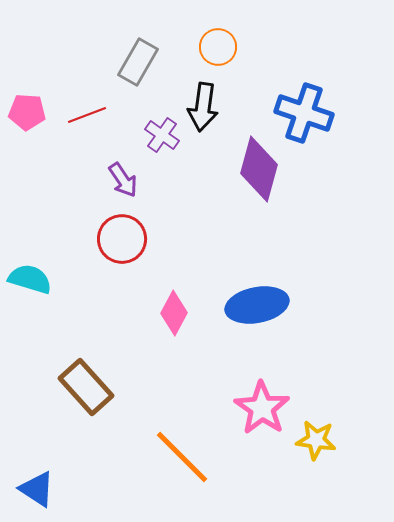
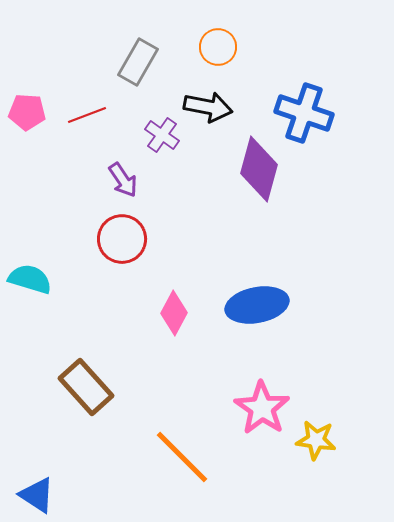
black arrow: moved 5 px right; rotated 87 degrees counterclockwise
blue triangle: moved 6 px down
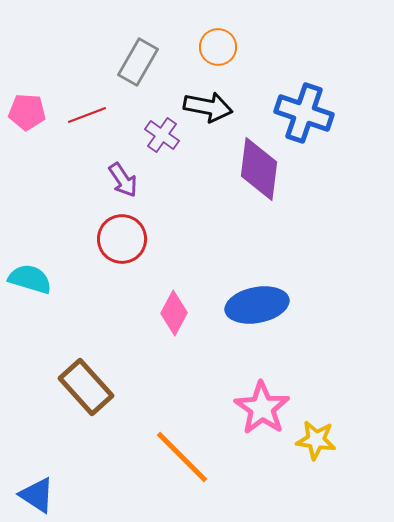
purple diamond: rotated 8 degrees counterclockwise
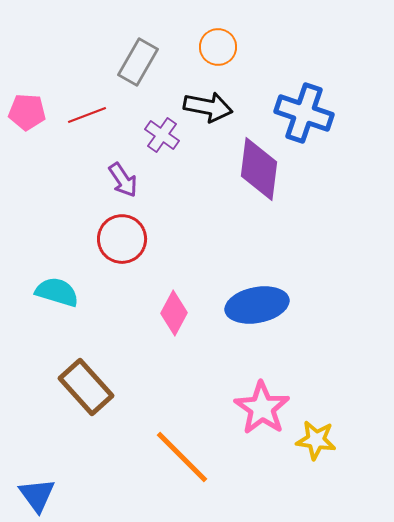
cyan semicircle: moved 27 px right, 13 px down
blue triangle: rotated 21 degrees clockwise
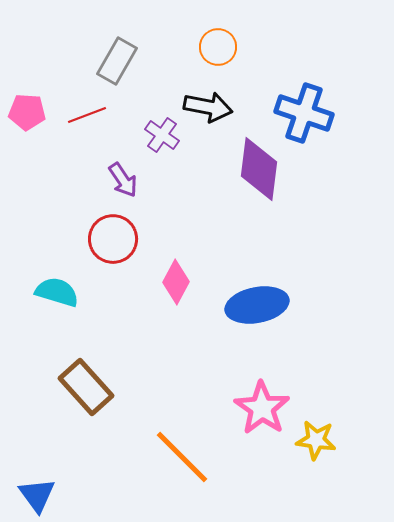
gray rectangle: moved 21 px left, 1 px up
red circle: moved 9 px left
pink diamond: moved 2 px right, 31 px up
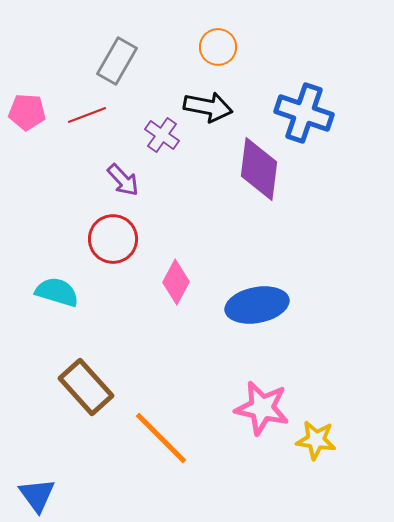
purple arrow: rotated 9 degrees counterclockwise
pink star: rotated 22 degrees counterclockwise
orange line: moved 21 px left, 19 px up
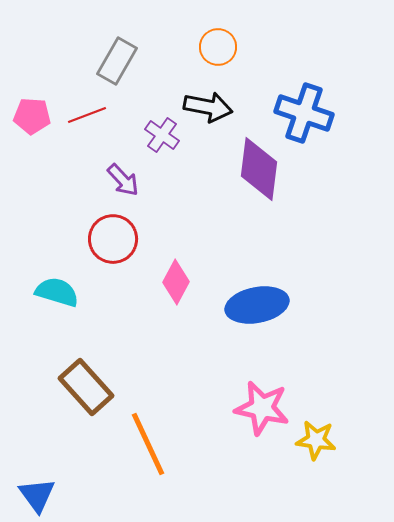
pink pentagon: moved 5 px right, 4 px down
orange line: moved 13 px left, 6 px down; rotated 20 degrees clockwise
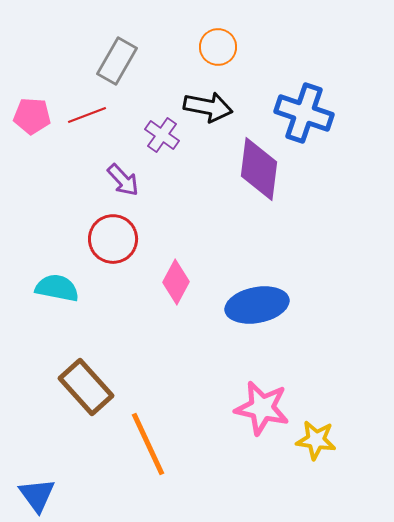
cyan semicircle: moved 4 px up; rotated 6 degrees counterclockwise
